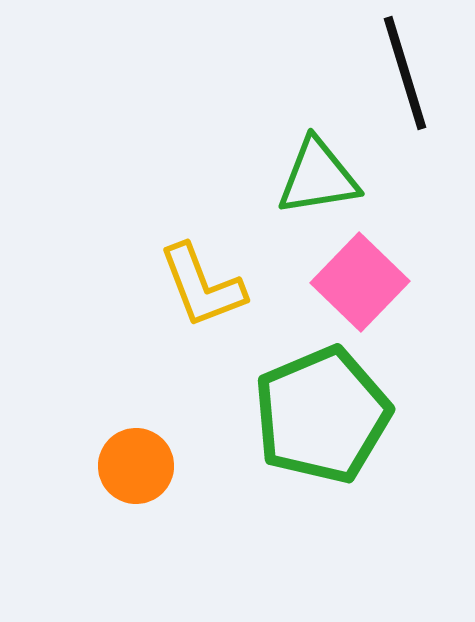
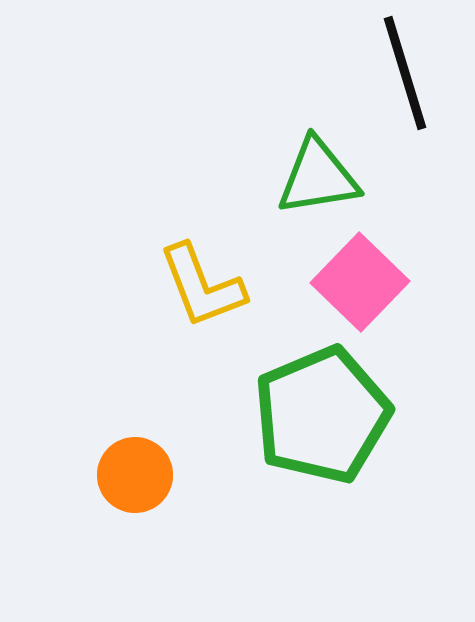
orange circle: moved 1 px left, 9 px down
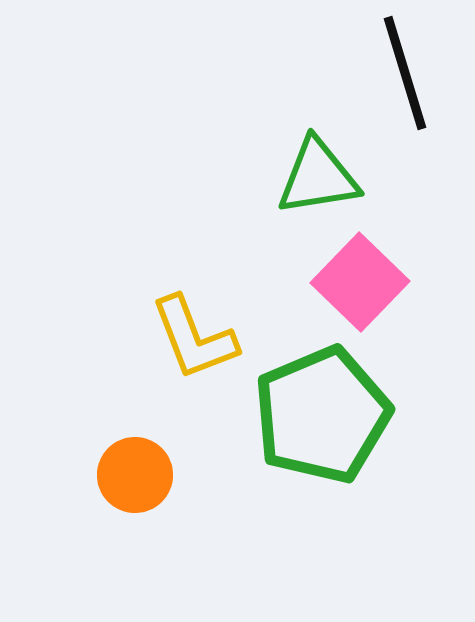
yellow L-shape: moved 8 px left, 52 px down
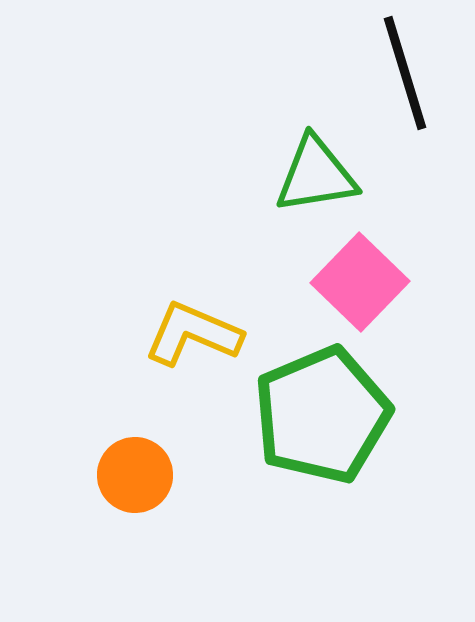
green triangle: moved 2 px left, 2 px up
yellow L-shape: moved 1 px left, 4 px up; rotated 134 degrees clockwise
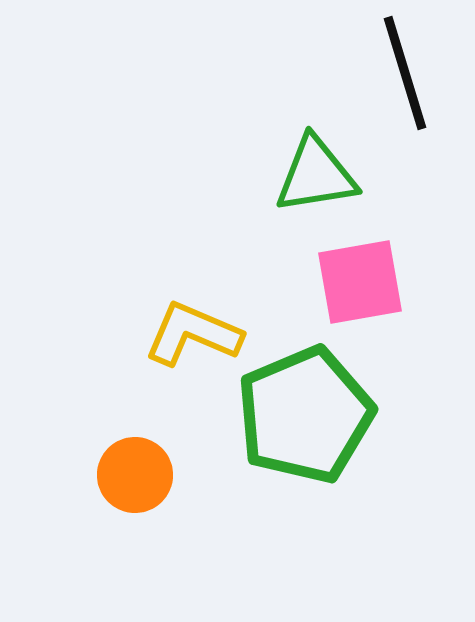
pink square: rotated 36 degrees clockwise
green pentagon: moved 17 px left
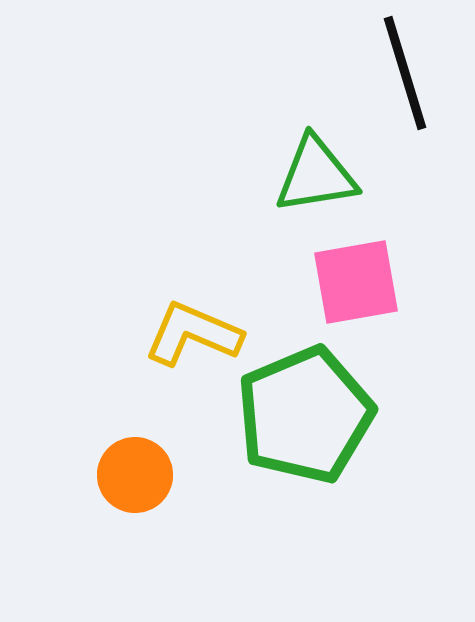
pink square: moved 4 px left
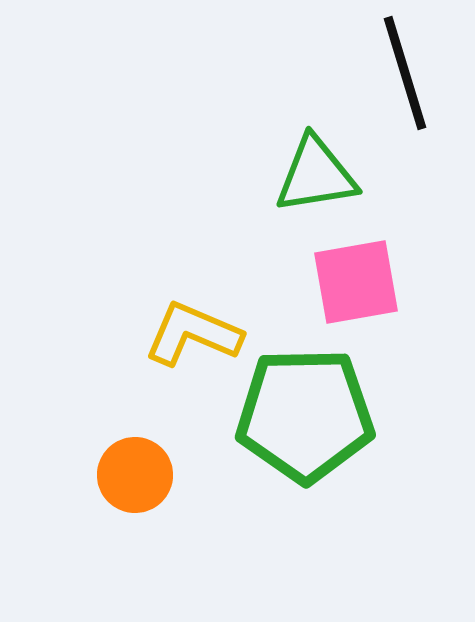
green pentagon: rotated 22 degrees clockwise
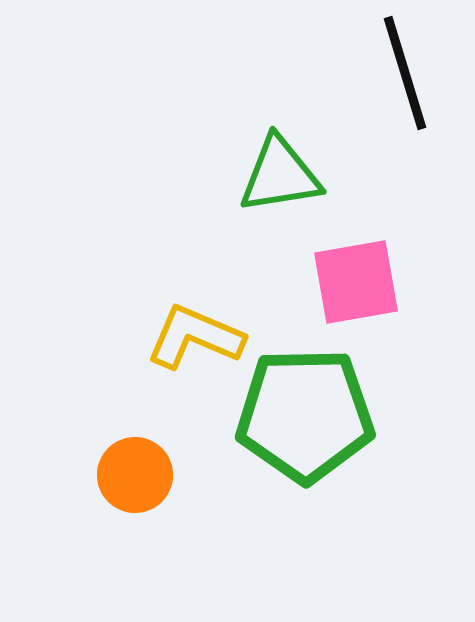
green triangle: moved 36 px left
yellow L-shape: moved 2 px right, 3 px down
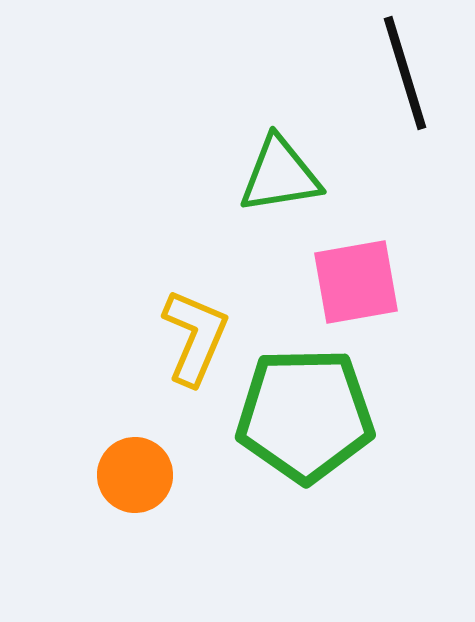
yellow L-shape: rotated 90 degrees clockwise
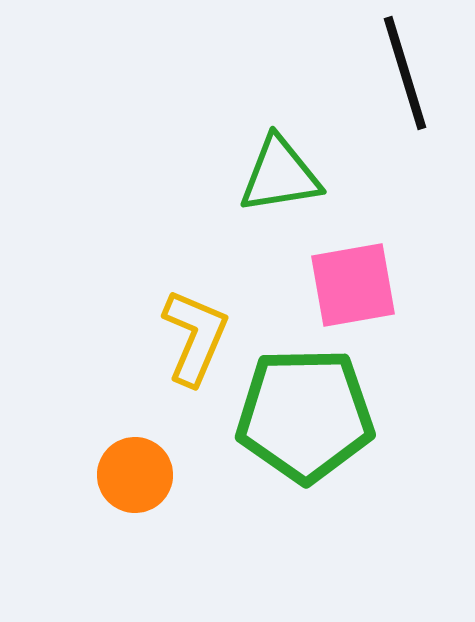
pink square: moved 3 px left, 3 px down
